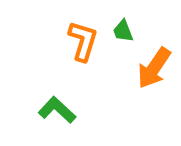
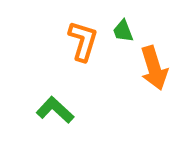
orange arrow: rotated 51 degrees counterclockwise
green L-shape: moved 2 px left
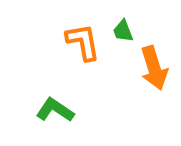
orange L-shape: moved 1 px down; rotated 27 degrees counterclockwise
green L-shape: rotated 9 degrees counterclockwise
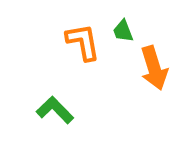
green L-shape: rotated 12 degrees clockwise
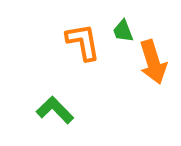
orange arrow: moved 1 px left, 6 px up
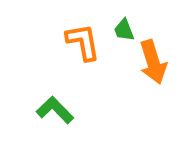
green trapezoid: moved 1 px right, 1 px up
